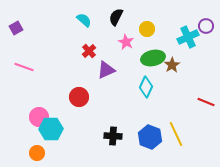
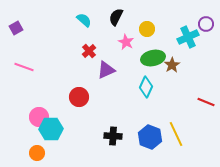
purple circle: moved 2 px up
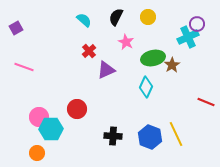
purple circle: moved 9 px left
yellow circle: moved 1 px right, 12 px up
red circle: moved 2 px left, 12 px down
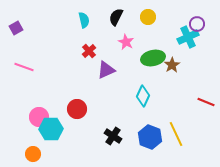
cyan semicircle: rotated 35 degrees clockwise
cyan diamond: moved 3 px left, 9 px down
black cross: rotated 30 degrees clockwise
orange circle: moved 4 px left, 1 px down
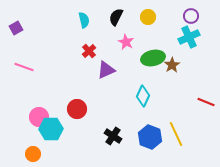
purple circle: moved 6 px left, 8 px up
cyan cross: moved 1 px right
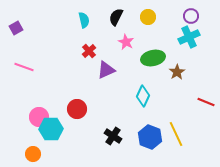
brown star: moved 5 px right, 7 px down
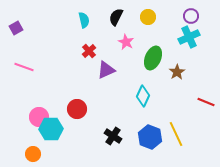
green ellipse: rotated 55 degrees counterclockwise
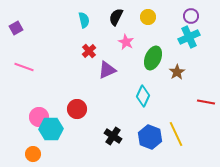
purple triangle: moved 1 px right
red line: rotated 12 degrees counterclockwise
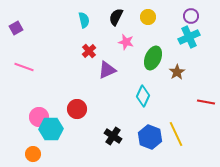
pink star: rotated 14 degrees counterclockwise
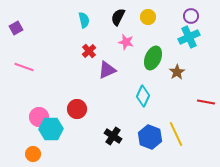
black semicircle: moved 2 px right
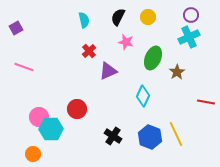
purple circle: moved 1 px up
purple triangle: moved 1 px right, 1 px down
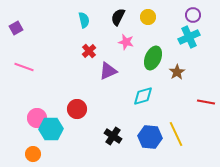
purple circle: moved 2 px right
cyan diamond: rotated 50 degrees clockwise
pink circle: moved 2 px left, 1 px down
blue hexagon: rotated 15 degrees counterclockwise
